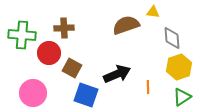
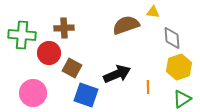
green triangle: moved 2 px down
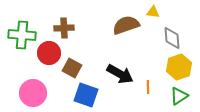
black arrow: moved 3 px right; rotated 52 degrees clockwise
green triangle: moved 3 px left, 3 px up
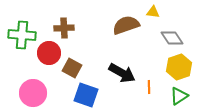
gray diamond: rotated 30 degrees counterclockwise
black arrow: moved 2 px right, 1 px up
orange line: moved 1 px right
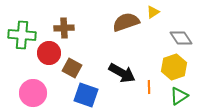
yellow triangle: rotated 40 degrees counterclockwise
brown semicircle: moved 3 px up
gray diamond: moved 9 px right
yellow hexagon: moved 5 px left
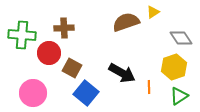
blue square: moved 2 px up; rotated 20 degrees clockwise
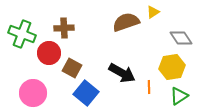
green cross: moved 1 px up; rotated 16 degrees clockwise
yellow hexagon: moved 2 px left; rotated 10 degrees clockwise
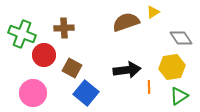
red circle: moved 5 px left, 2 px down
black arrow: moved 5 px right, 3 px up; rotated 36 degrees counterclockwise
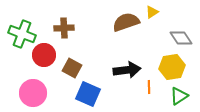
yellow triangle: moved 1 px left
blue square: moved 2 px right, 1 px down; rotated 15 degrees counterclockwise
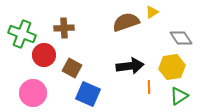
black arrow: moved 3 px right, 4 px up
